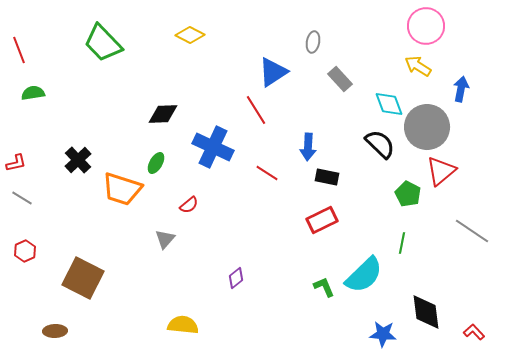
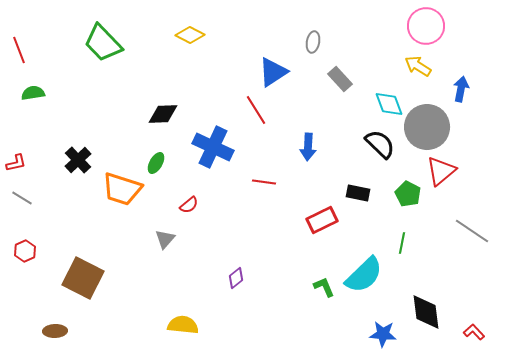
red line at (267, 173): moved 3 px left, 9 px down; rotated 25 degrees counterclockwise
black rectangle at (327, 177): moved 31 px right, 16 px down
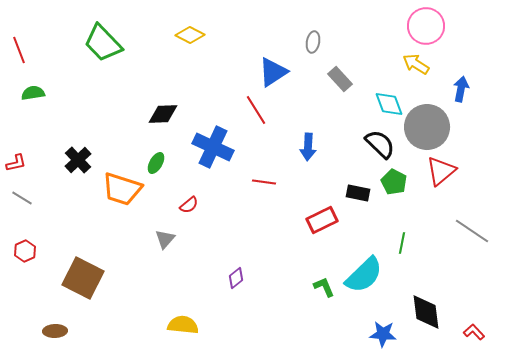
yellow arrow at (418, 66): moved 2 px left, 2 px up
green pentagon at (408, 194): moved 14 px left, 12 px up
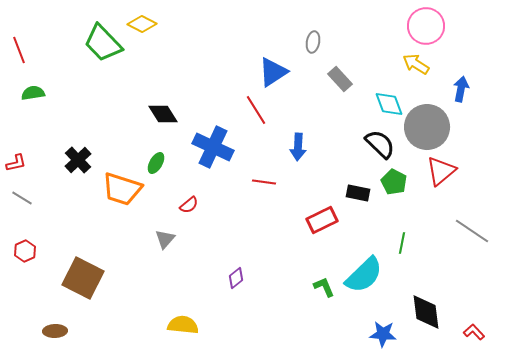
yellow diamond at (190, 35): moved 48 px left, 11 px up
black diamond at (163, 114): rotated 60 degrees clockwise
blue arrow at (308, 147): moved 10 px left
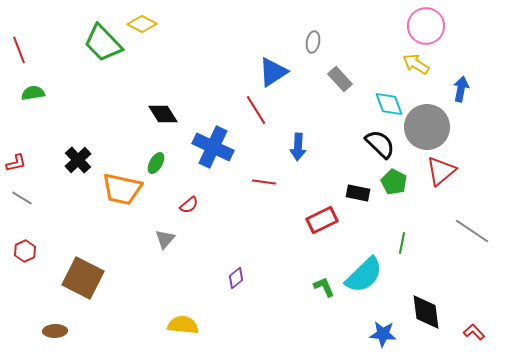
orange trapezoid at (122, 189): rotated 6 degrees counterclockwise
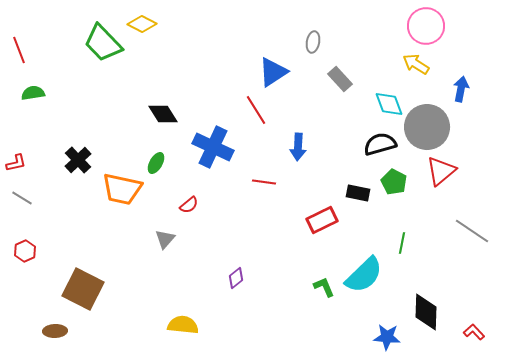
black semicircle at (380, 144): rotated 60 degrees counterclockwise
brown square at (83, 278): moved 11 px down
black diamond at (426, 312): rotated 9 degrees clockwise
blue star at (383, 334): moved 4 px right, 3 px down
